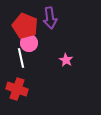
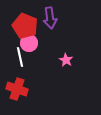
white line: moved 1 px left, 1 px up
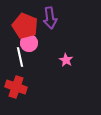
red cross: moved 1 px left, 2 px up
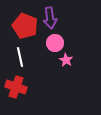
pink circle: moved 26 px right
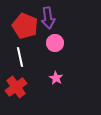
purple arrow: moved 2 px left
pink star: moved 10 px left, 18 px down
red cross: rotated 35 degrees clockwise
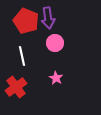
red pentagon: moved 1 px right, 5 px up
white line: moved 2 px right, 1 px up
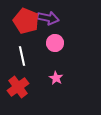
purple arrow: rotated 70 degrees counterclockwise
red cross: moved 2 px right
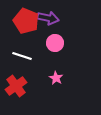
white line: rotated 60 degrees counterclockwise
red cross: moved 2 px left, 1 px up
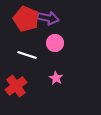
red pentagon: moved 2 px up
white line: moved 5 px right, 1 px up
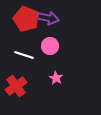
pink circle: moved 5 px left, 3 px down
white line: moved 3 px left
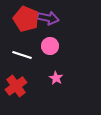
white line: moved 2 px left
